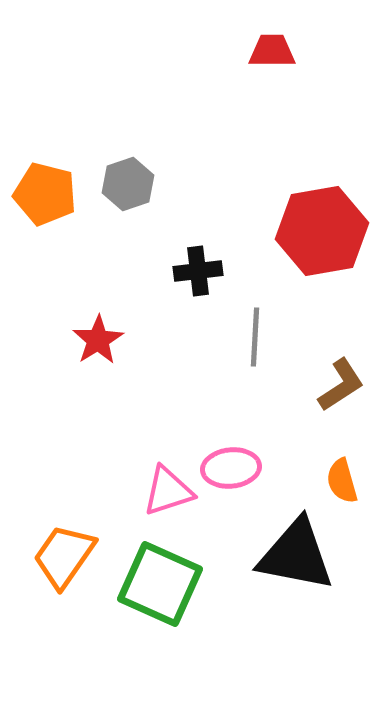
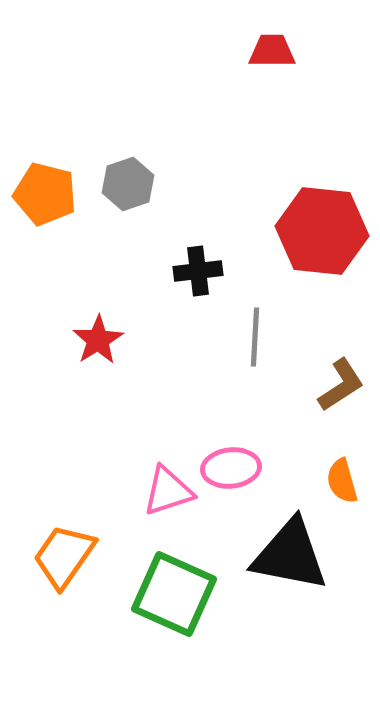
red hexagon: rotated 16 degrees clockwise
black triangle: moved 6 px left
green square: moved 14 px right, 10 px down
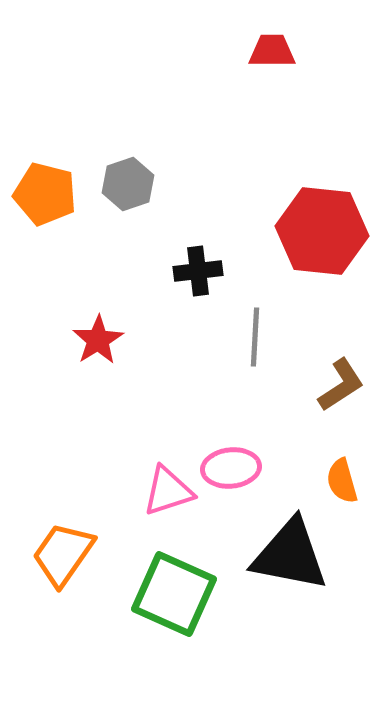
orange trapezoid: moved 1 px left, 2 px up
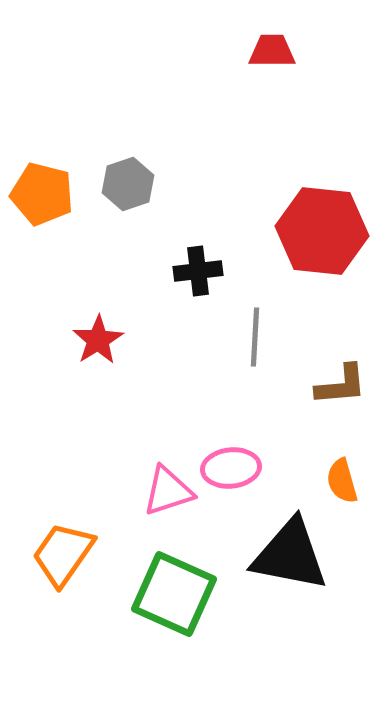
orange pentagon: moved 3 px left
brown L-shape: rotated 28 degrees clockwise
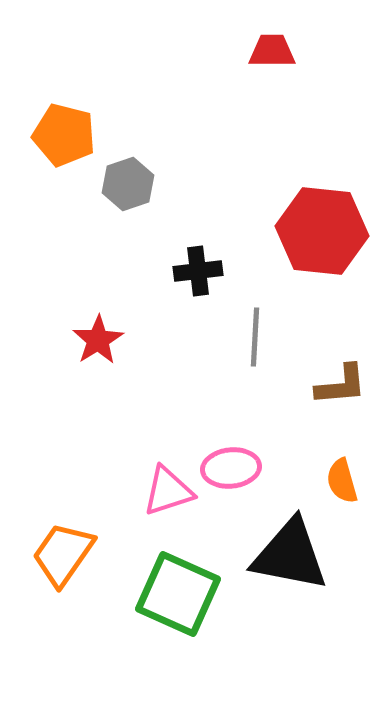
orange pentagon: moved 22 px right, 59 px up
green square: moved 4 px right
